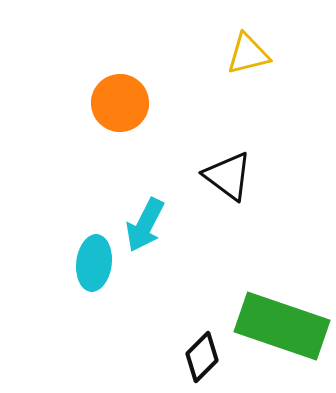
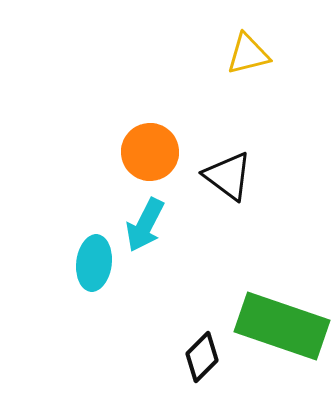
orange circle: moved 30 px right, 49 px down
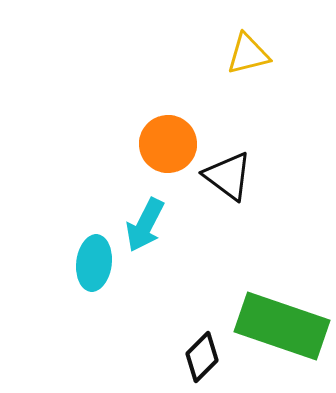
orange circle: moved 18 px right, 8 px up
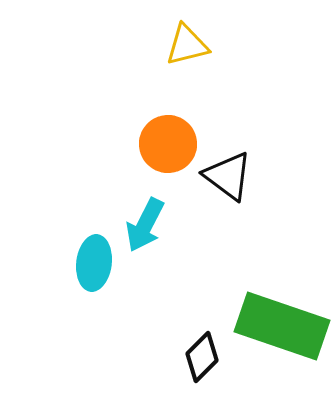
yellow triangle: moved 61 px left, 9 px up
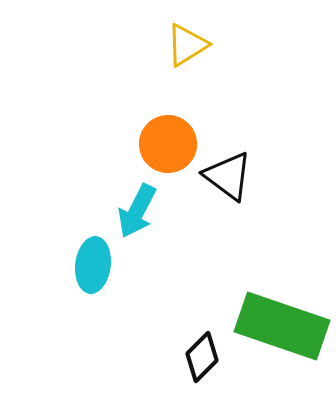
yellow triangle: rotated 18 degrees counterclockwise
cyan arrow: moved 8 px left, 14 px up
cyan ellipse: moved 1 px left, 2 px down
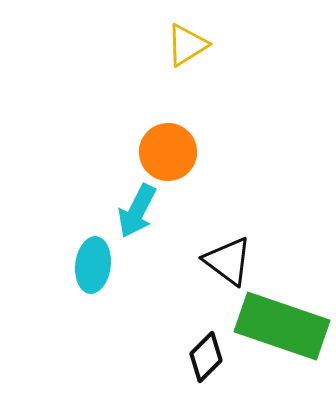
orange circle: moved 8 px down
black triangle: moved 85 px down
black diamond: moved 4 px right
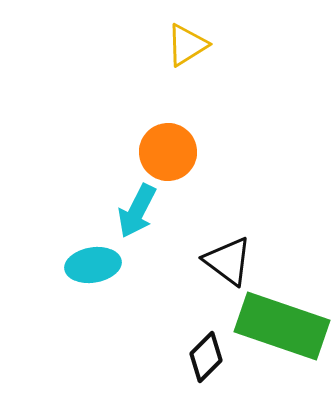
cyan ellipse: rotated 74 degrees clockwise
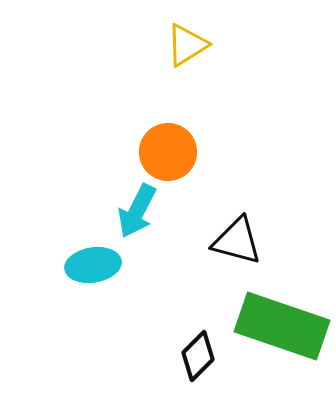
black triangle: moved 9 px right, 20 px up; rotated 22 degrees counterclockwise
black diamond: moved 8 px left, 1 px up
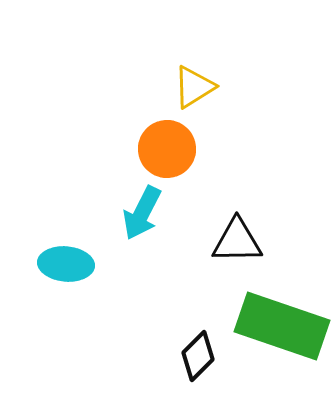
yellow triangle: moved 7 px right, 42 px down
orange circle: moved 1 px left, 3 px up
cyan arrow: moved 5 px right, 2 px down
black triangle: rotated 16 degrees counterclockwise
cyan ellipse: moved 27 px left, 1 px up; rotated 14 degrees clockwise
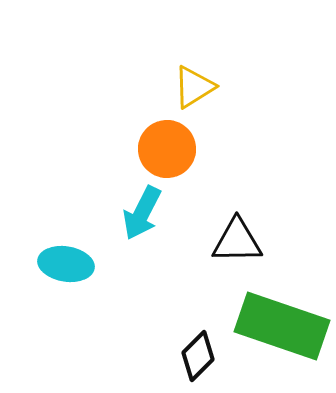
cyan ellipse: rotated 4 degrees clockwise
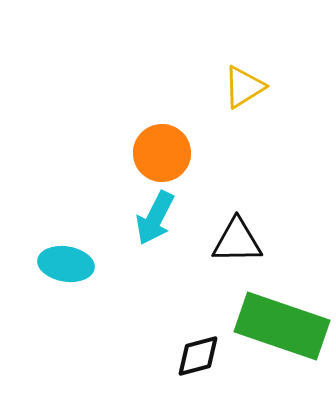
yellow triangle: moved 50 px right
orange circle: moved 5 px left, 4 px down
cyan arrow: moved 13 px right, 5 px down
black diamond: rotated 30 degrees clockwise
